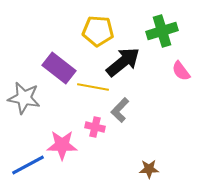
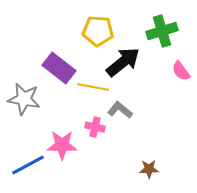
gray star: moved 1 px down
gray L-shape: rotated 85 degrees clockwise
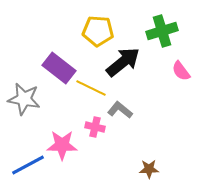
yellow line: moved 2 px left, 1 px down; rotated 16 degrees clockwise
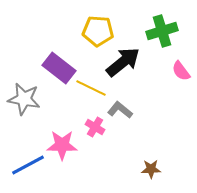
pink cross: rotated 18 degrees clockwise
brown star: moved 2 px right
